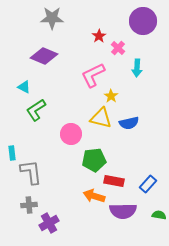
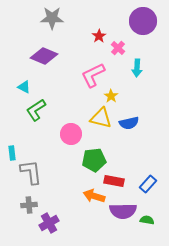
green semicircle: moved 12 px left, 5 px down
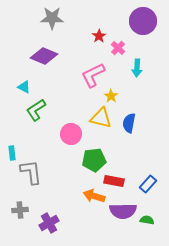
blue semicircle: rotated 114 degrees clockwise
gray cross: moved 9 px left, 5 px down
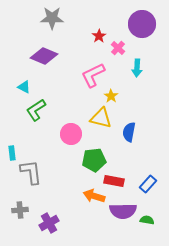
purple circle: moved 1 px left, 3 px down
blue semicircle: moved 9 px down
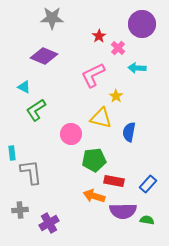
cyan arrow: rotated 90 degrees clockwise
yellow star: moved 5 px right
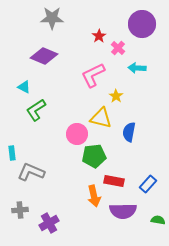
pink circle: moved 6 px right
green pentagon: moved 4 px up
gray L-shape: rotated 60 degrees counterclockwise
orange arrow: rotated 120 degrees counterclockwise
green semicircle: moved 11 px right
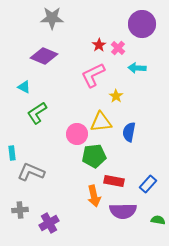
red star: moved 9 px down
green L-shape: moved 1 px right, 3 px down
yellow triangle: moved 4 px down; rotated 20 degrees counterclockwise
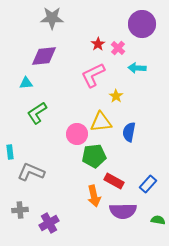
red star: moved 1 px left, 1 px up
purple diamond: rotated 28 degrees counterclockwise
cyan triangle: moved 2 px right, 4 px up; rotated 32 degrees counterclockwise
cyan rectangle: moved 2 px left, 1 px up
red rectangle: rotated 18 degrees clockwise
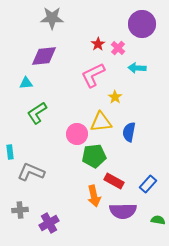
yellow star: moved 1 px left, 1 px down
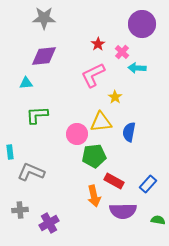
gray star: moved 8 px left
pink cross: moved 4 px right, 4 px down
green L-shape: moved 2 px down; rotated 30 degrees clockwise
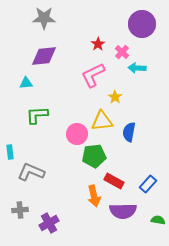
yellow triangle: moved 1 px right, 1 px up
